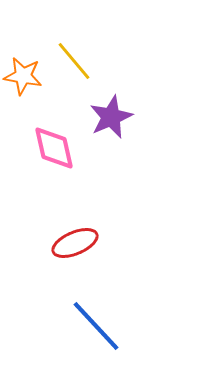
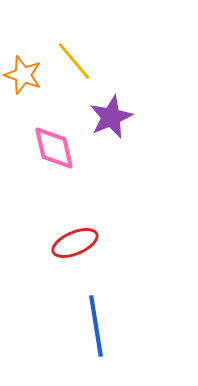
orange star: moved 1 px up; rotated 9 degrees clockwise
blue line: rotated 34 degrees clockwise
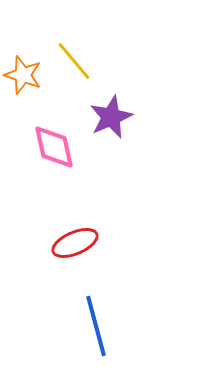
pink diamond: moved 1 px up
blue line: rotated 6 degrees counterclockwise
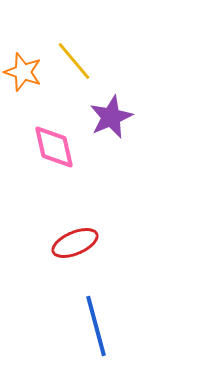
orange star: moved 3 px up
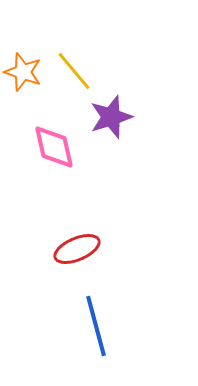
yellow line: moved 10 px down
purple star: rotated 6 degrees clockwise
red ellipse: moved 2 px right, 6 px down
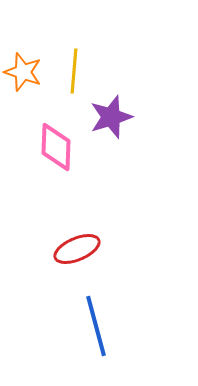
yellow line: rotated 45 degrees clockwise
pink diamond: moved 2 px right; rotated 15 degrees clockwise
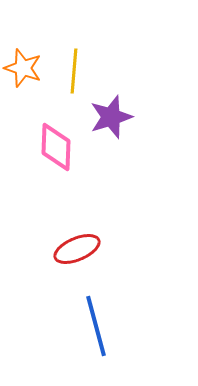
orange star: moved 4 px up
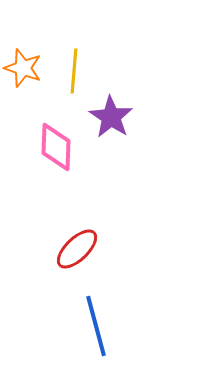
purple star: rotated 21 degrees counterclockwise
red ellipse: rotated 21 degrees counterclockwise
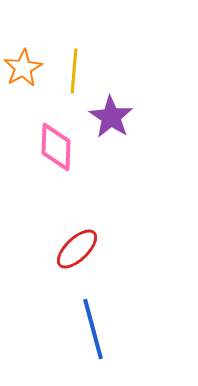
orange star: rotated 24 degrees clockwise
blue line: moved 3 px left, 3 px down
